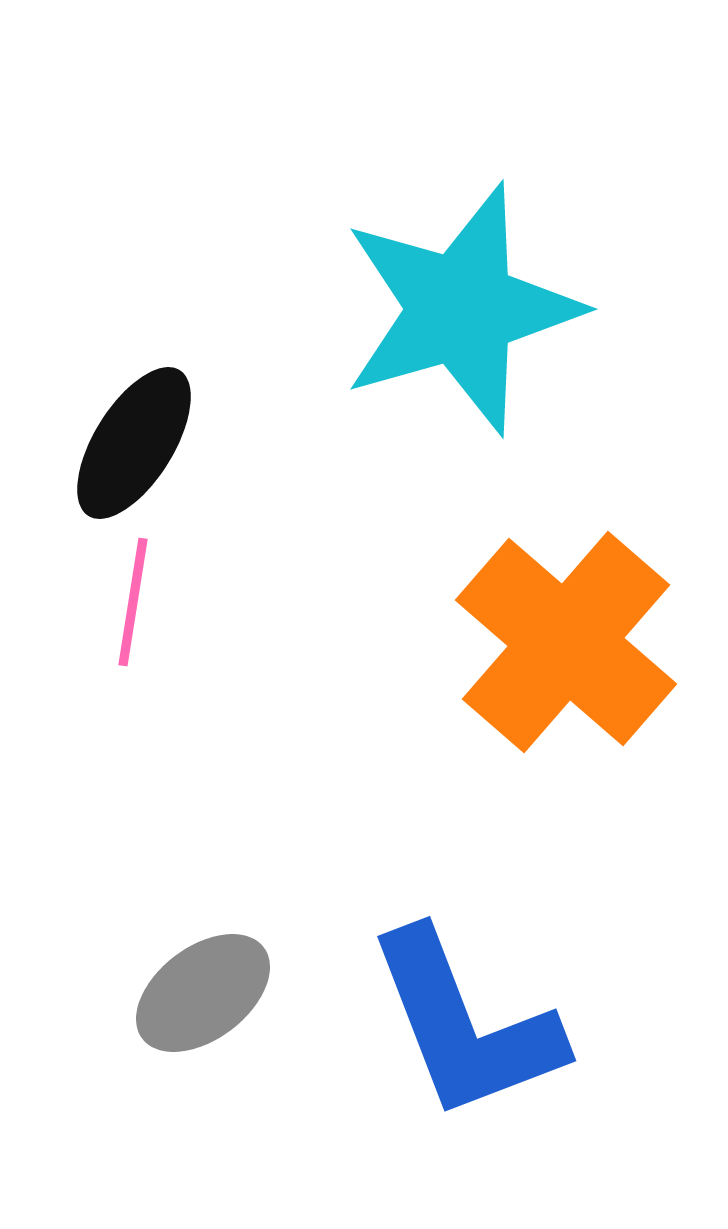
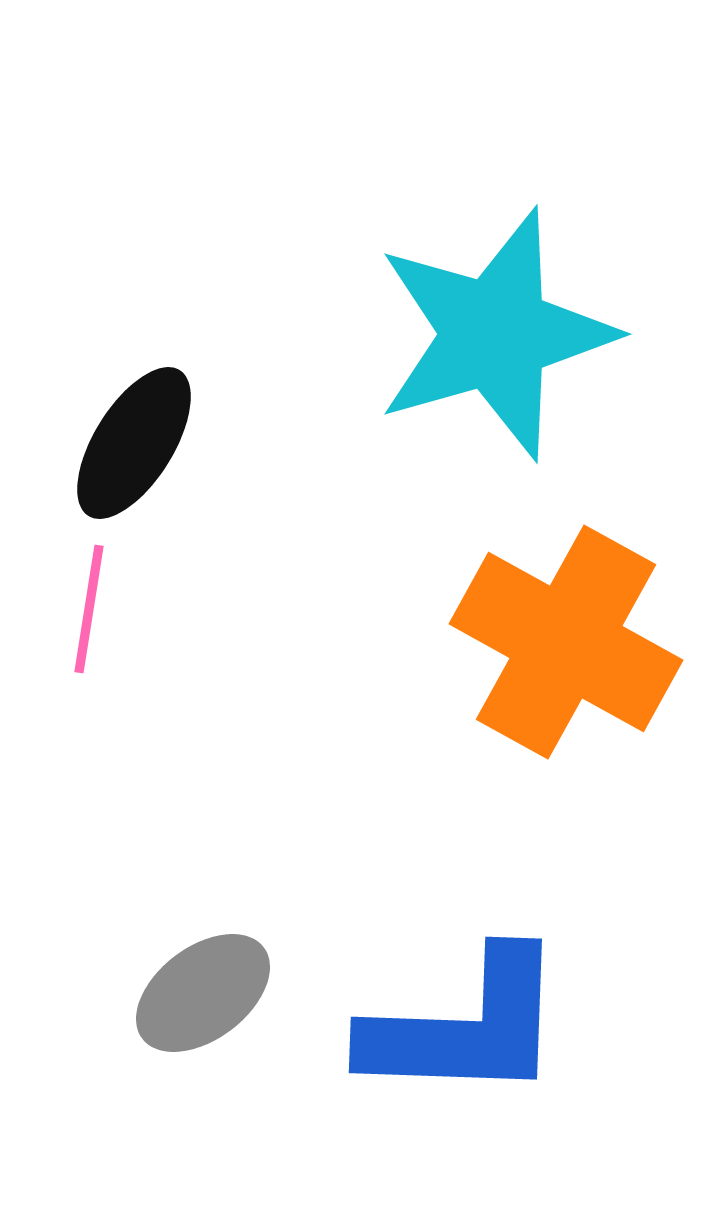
cyan star: moved 34 px right, 25 px down
pink line: moved 44 px left, 7 px down
orange cross: rotated 12 degrees counterclockwise
blue L-shape: moved 2 px down; rotated 67 degrees counterclockwise
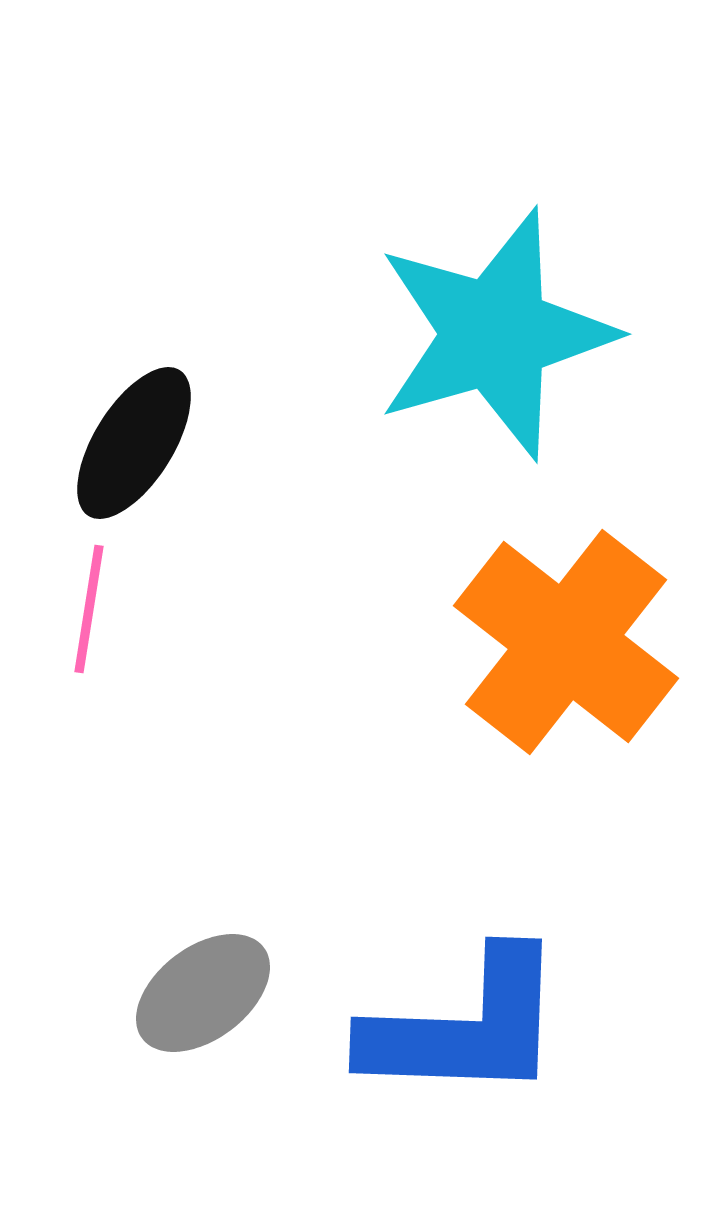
orange cross: rotated 9 degrees clockwise
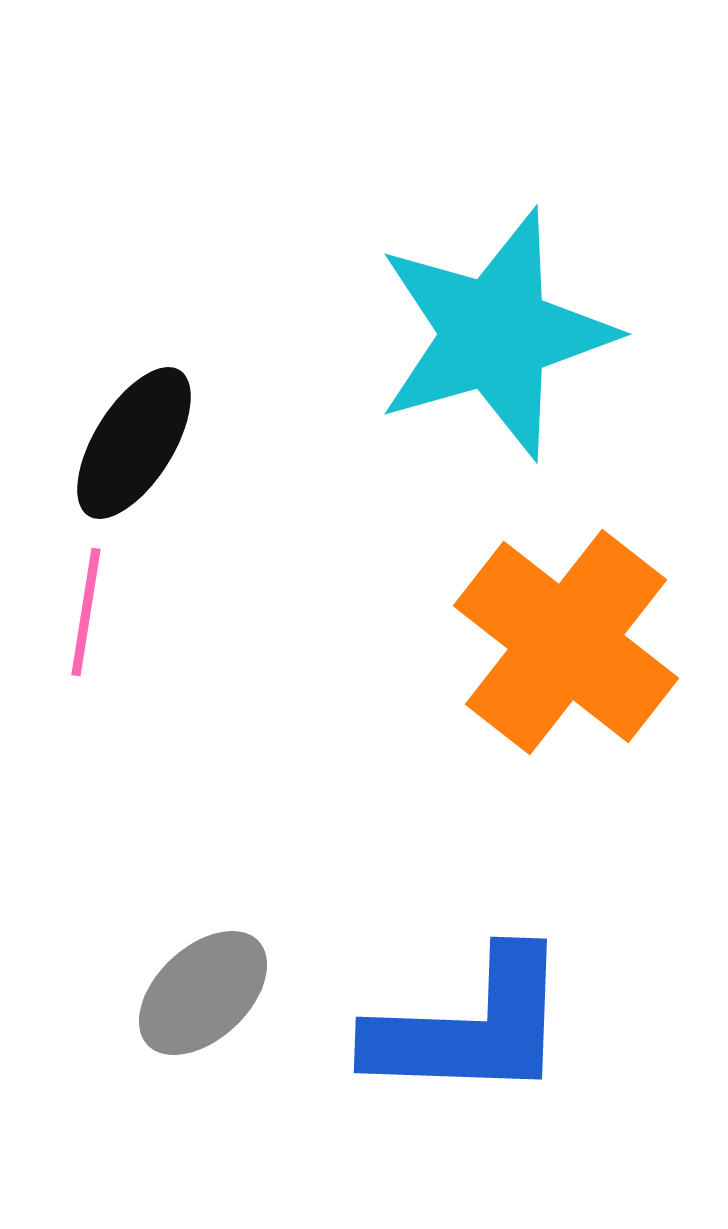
pink line: moved 3 px left, 3 px down
gray ellipse: rotated 6 degrees counterclockwise
blue L-shape: moved 5 px right
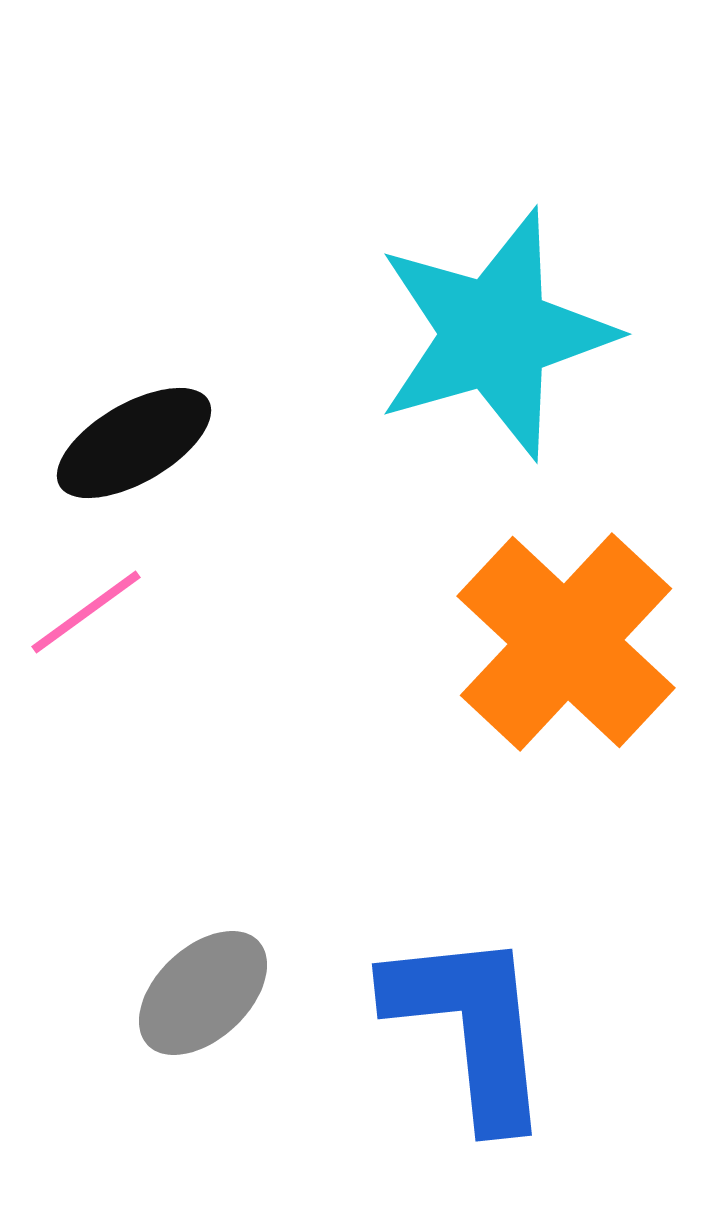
black ellipse: rotated 28 degrees clockwise
pink line: rotated 45 degrees clockwise
orange cross: rotated 5 degrees clockwise
blue L-shape: rotated 98 degrees counterclockwise
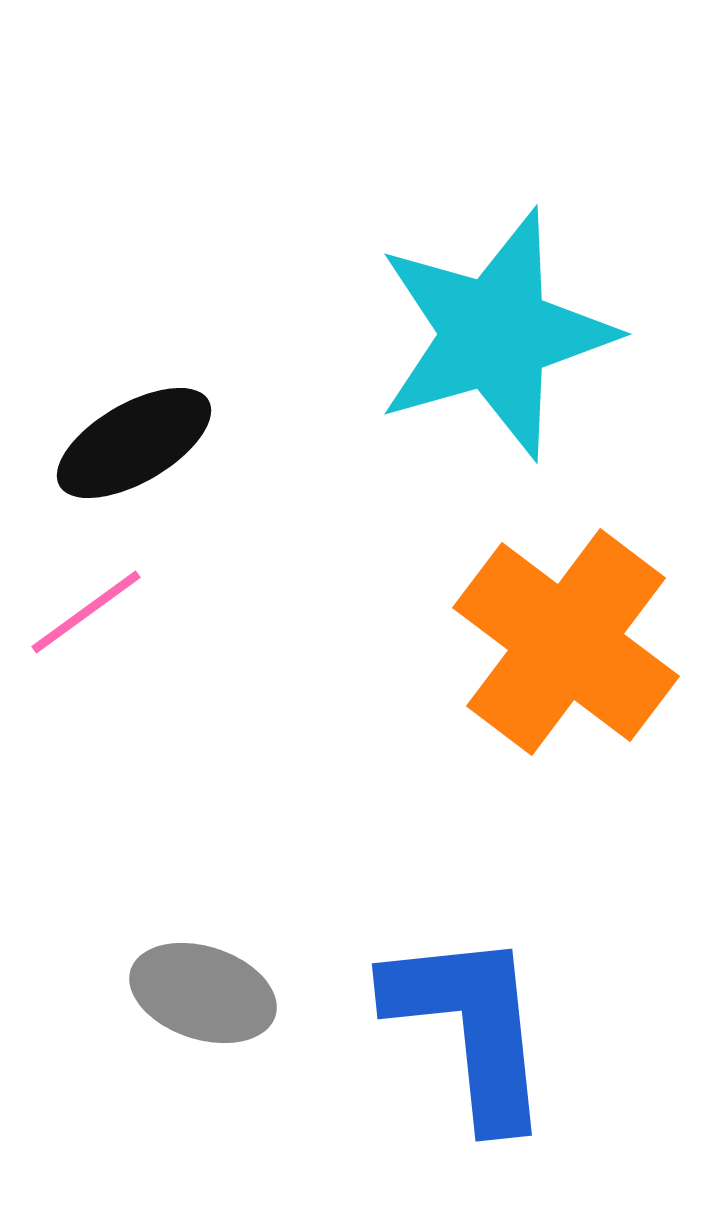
orange cross: rotated 6 degrees counterclockwise
gray ellipse: rotated 61 degrees clockwise
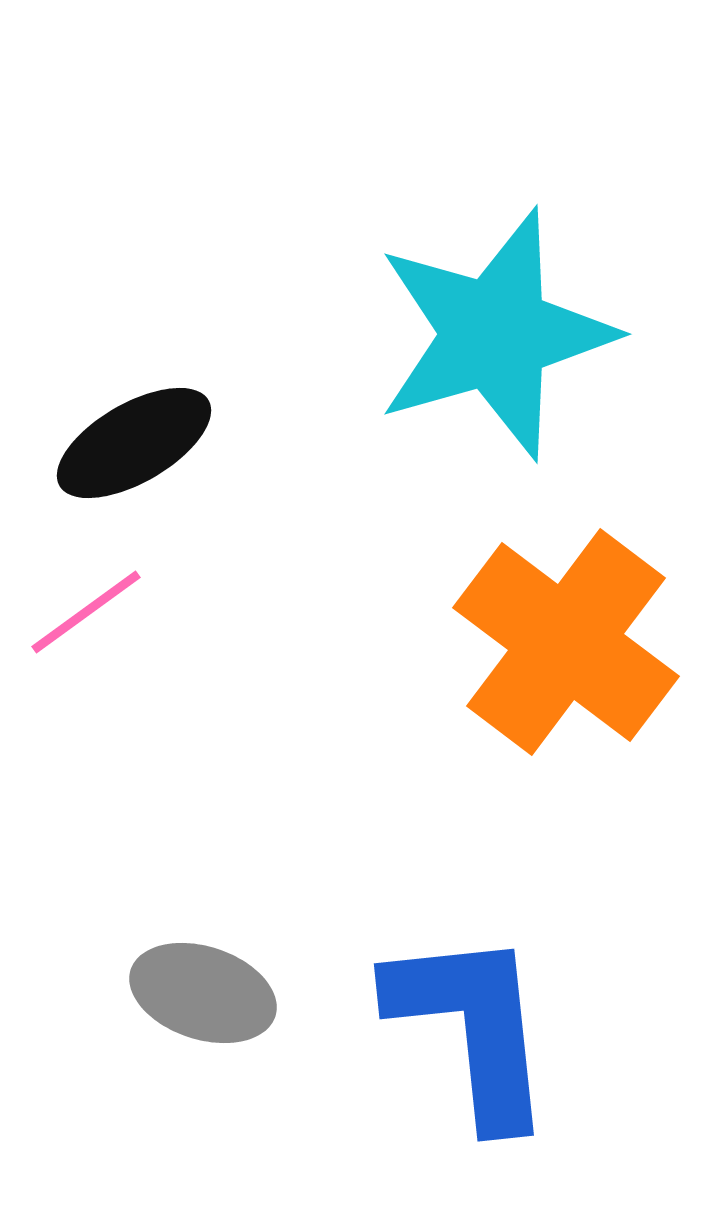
blue L-shape: moved 2 px right
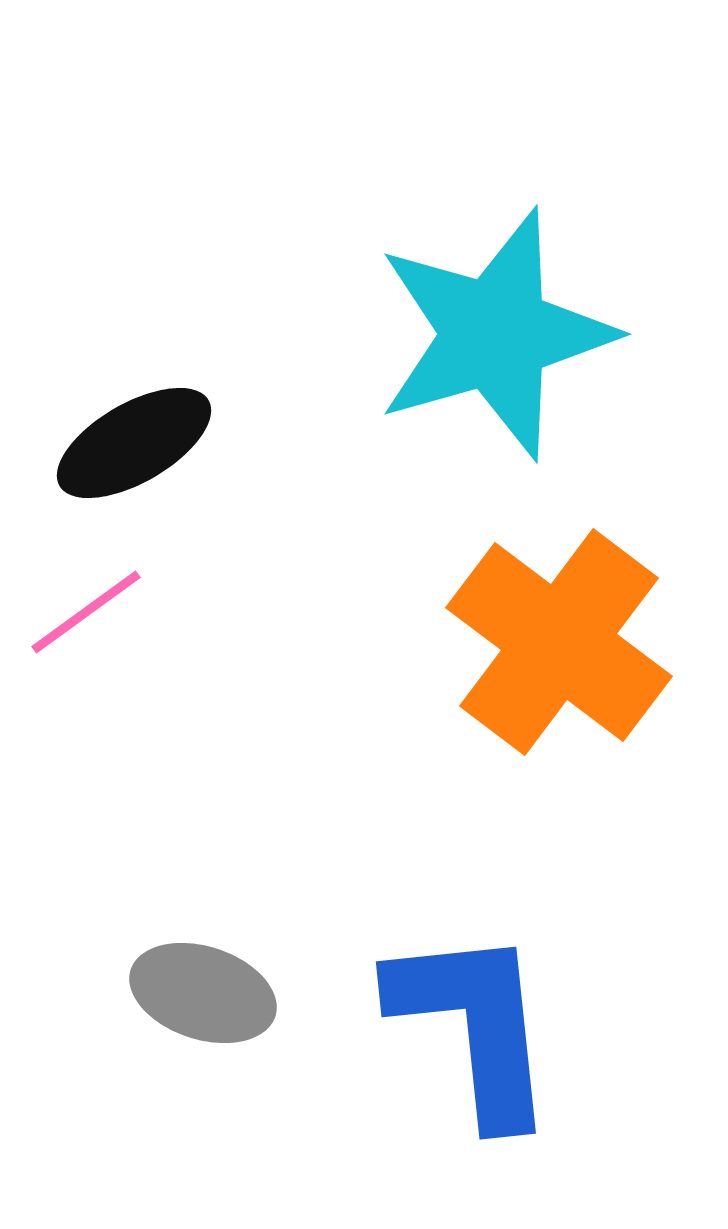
orange cross: moved 7 px left
blue L-shape: moved 2 px right, 2 px up
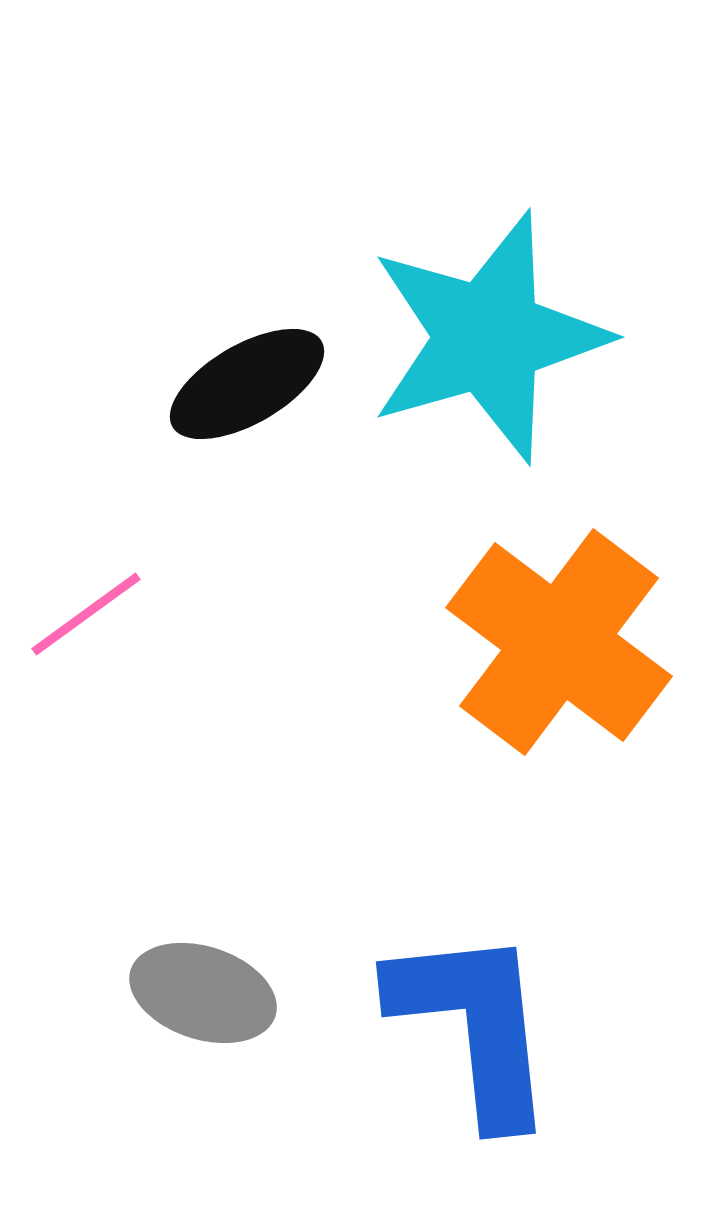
cyan star: moved 7 px left, 3 px down
black ellipse: moved 113 px right, 59 px up
pink line: moved 2 px down
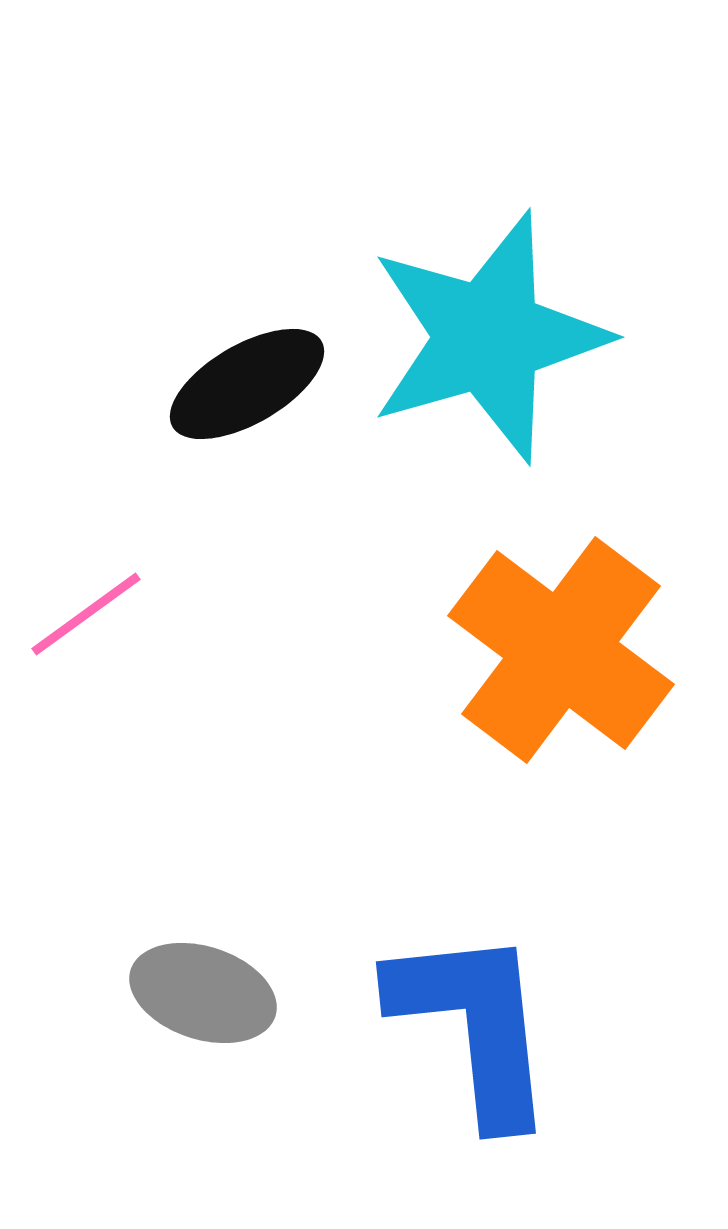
orange cross: moved 2 px right, 8 px down
